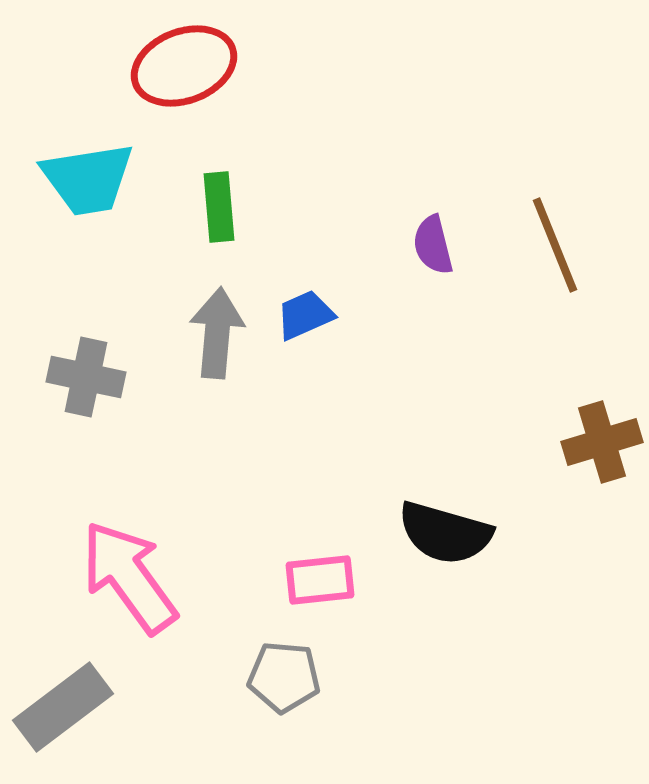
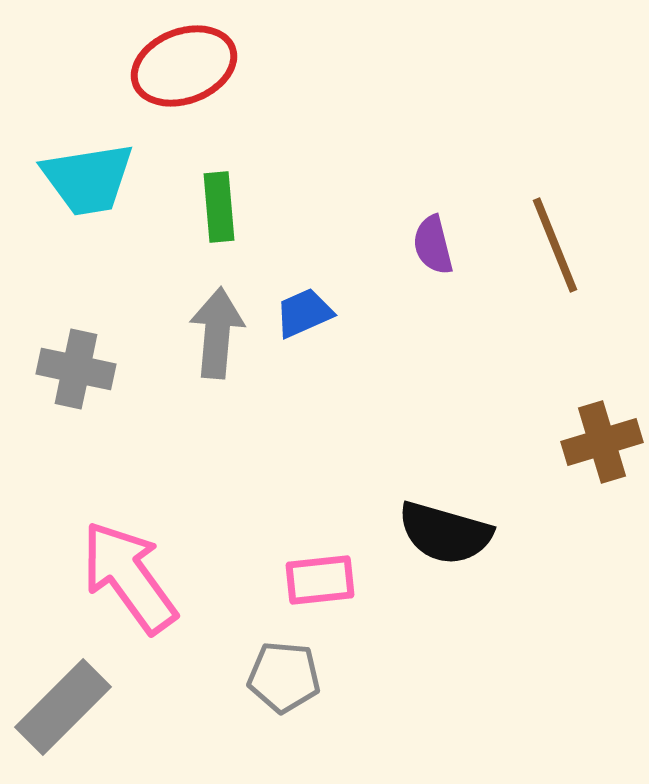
blue trapezoid: moved 1 px left, 2 px up
gray cross: moved 10 px left, 8 px up
gray rectangle: rotated 8 degrees counterclockwise
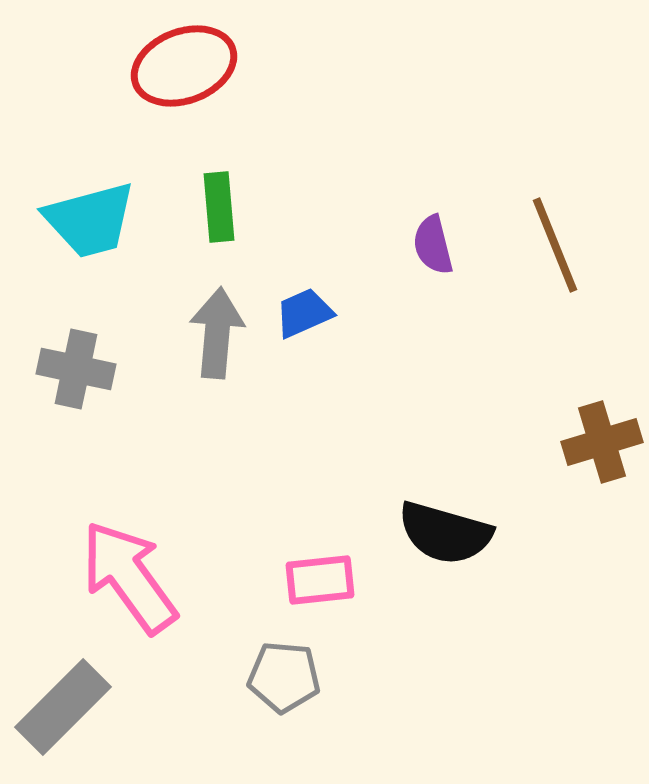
cyan trapezoid: moved 2 px right, 41 px down; rotated 6 degrees counterclockwise
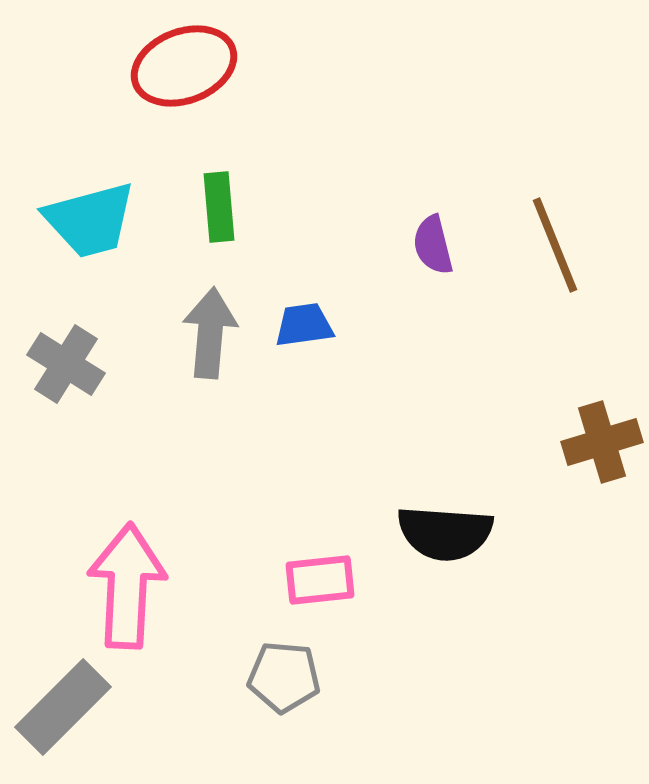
blue trapezoid: moved 12 px down; rotated 16 degrees clockwise
gray arrow: moved 7 px left
gray cross: moved 10 px left, 5 px up; rotated 20 degrees clockwise
black semicircle: rotated 12 degrees counterclockwise
pink arrow: moved 2 px left, 9 px down; rotated 39 degrees clockwise
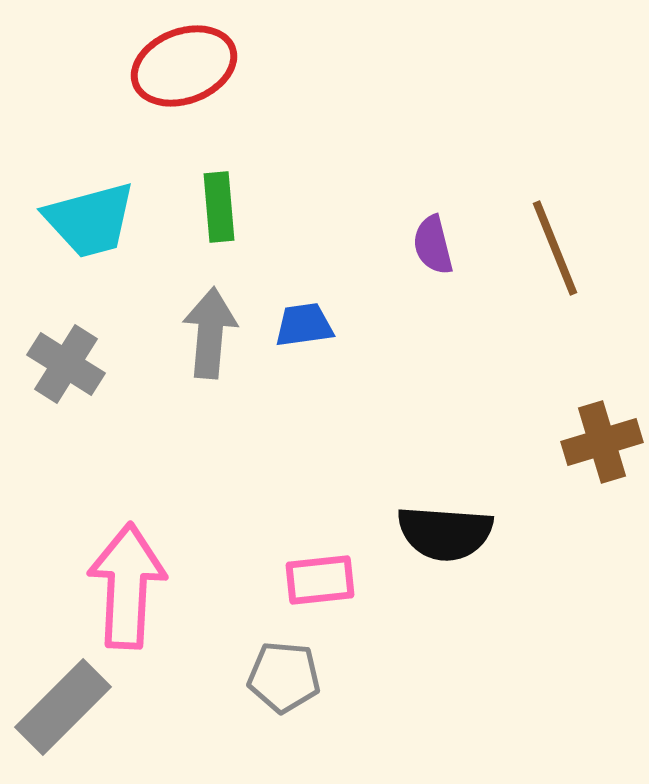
brown line: moved 3 px down
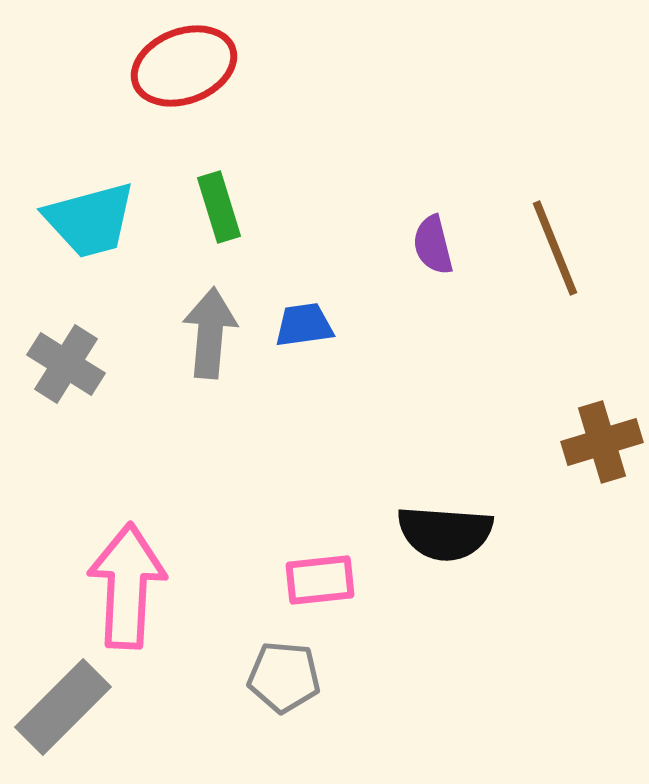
green rectangle: rotated 12 degrees counterclockwise
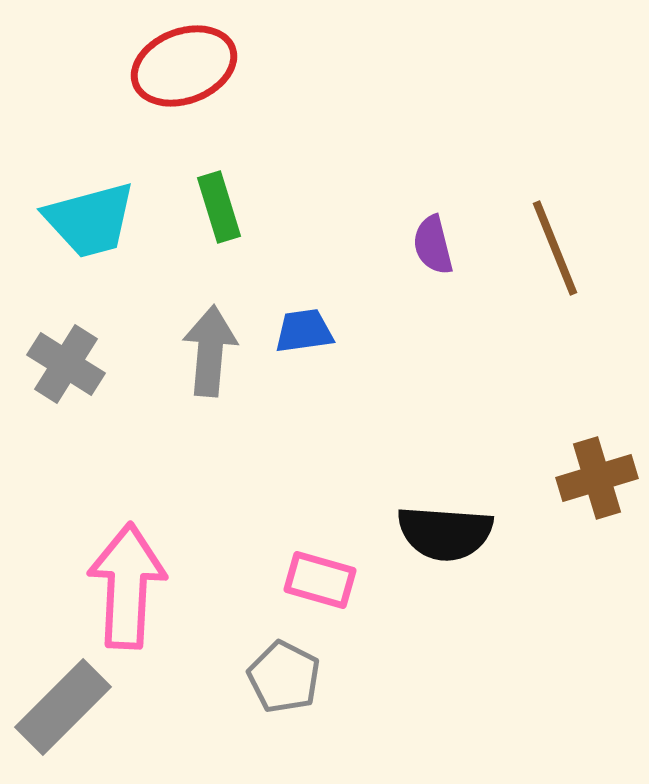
blue trapezoid: moved 6 px down
gray arrow: moved 18 px down
brown cross: moved 5 px left, 36 px down
pink rectangle: rotated 22 degrees clockwise
gray pentagon: rotated 22 degrees clockwise
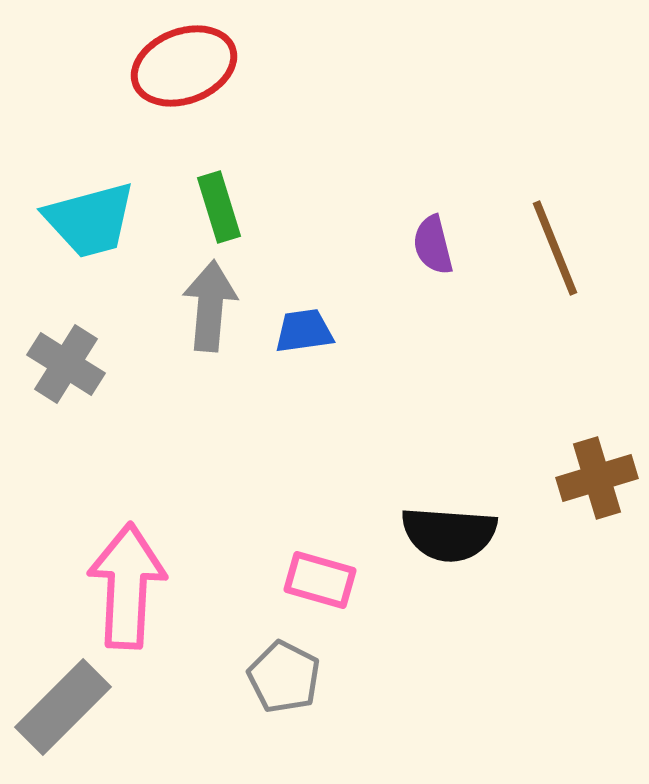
gray arrow: moved 45 px up
black semicircle: moved 4 px right, 1 px down
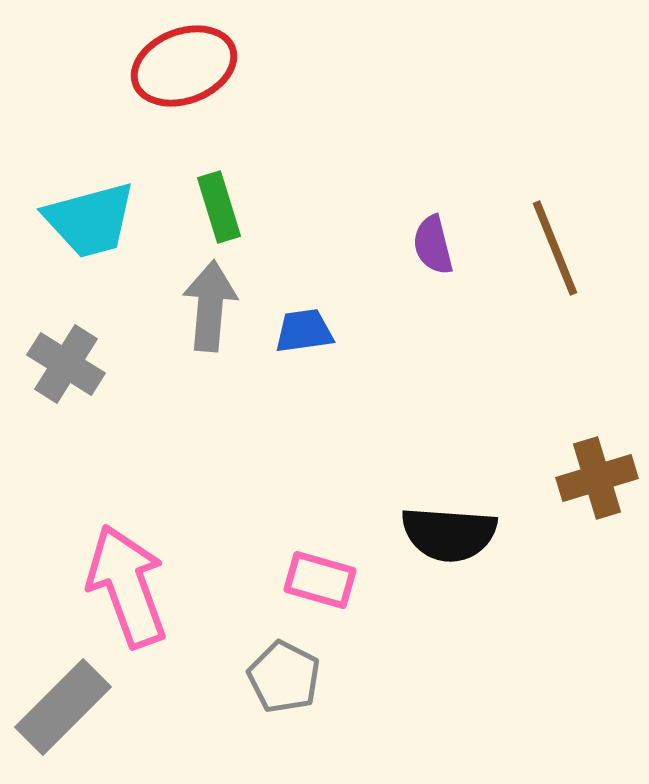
pink arrow: rotated 23 degrees counterclockwise
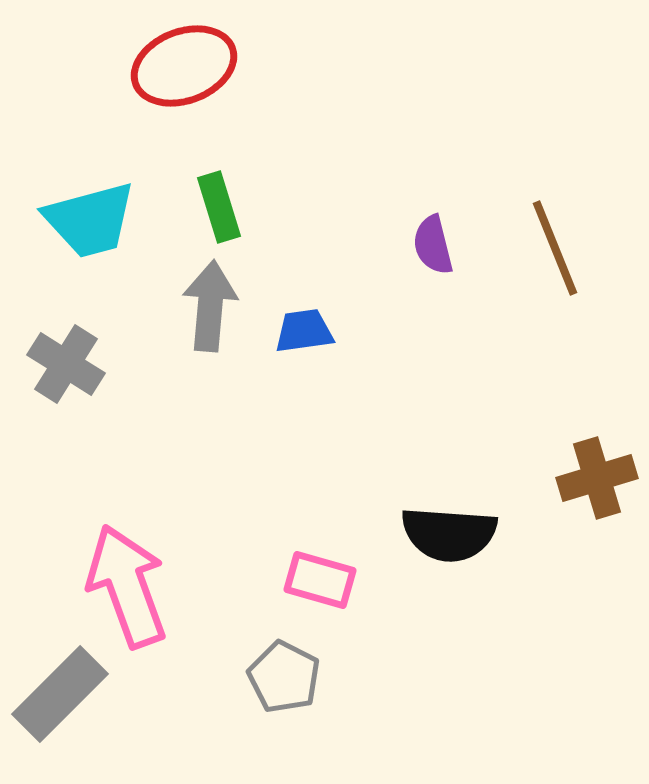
gray rectangle: moved 3 px left, 13 px up
